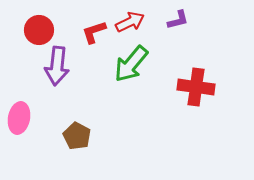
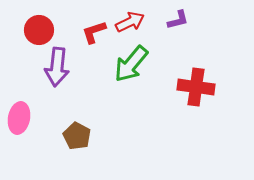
purple arrow: moved 1 px down
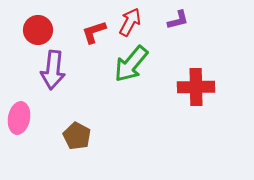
red arrow: rotated 36 degrees counterclockwise
red circle: moved 1 px left
purple arrow: moved 4 px left, 3 px down
red cross: rotated 9 degrees counterclockwise
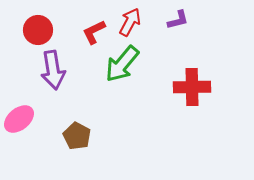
red L-shape: rotated 8 degrees counterclockwise
green arrow: moved 9 px left
purple arrow: rotated 15 degrees counterclockwise
red cross: moved 4 px left
pink ellipse: moved 1 px down; rotated 40 degrees clockwise
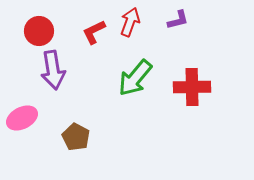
red arrow: rotated 8 degrees counterclockwise
red circle: moved 1 px right, 1 px down
green arrow: moved 13 px right, 14 px down
pink ellipse: moved 3 px right, 1 px up; rotated 12 degrees clockwise
brown pentagon: moved 1 px left, 1 px down
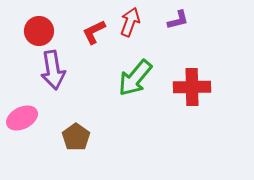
brown pentagon: rotated 8 degrees clockwise
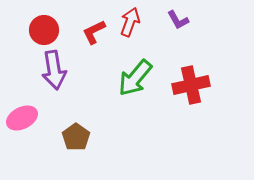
purple L-shape: rotated 75 degrees clockwise
red circle: moved 5 px right, 1 px up
purple arrow: moved 1 px right
red cross: moved 1 px left, 2 px up; rotated 12 degrees counterclockwise
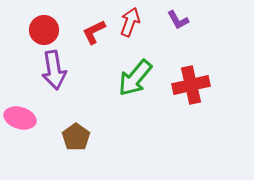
pink ellipse: moved 2 px left; rotated 44 degrees clockwise
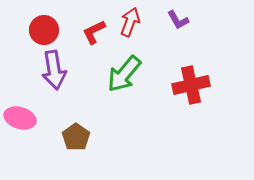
green arrow: moved 11 px left, 4 px up
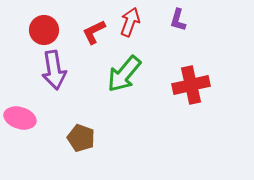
purple L-shape: rotated 45 degrees clockwise
brown pentagon: moved 5 px right, 1 px down; rotated 16 degrees counterclockwise
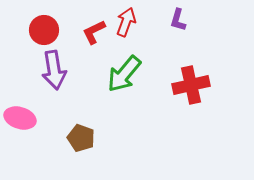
red arrow: moved 4 px left
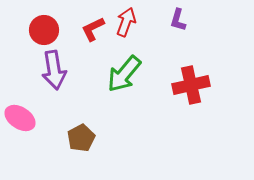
red L-shape: moved 1 px left, 3 px up
pink ellipse: rotated 16 degrees clockwise
brown pentagon: rotated 24 degrees clockwise
